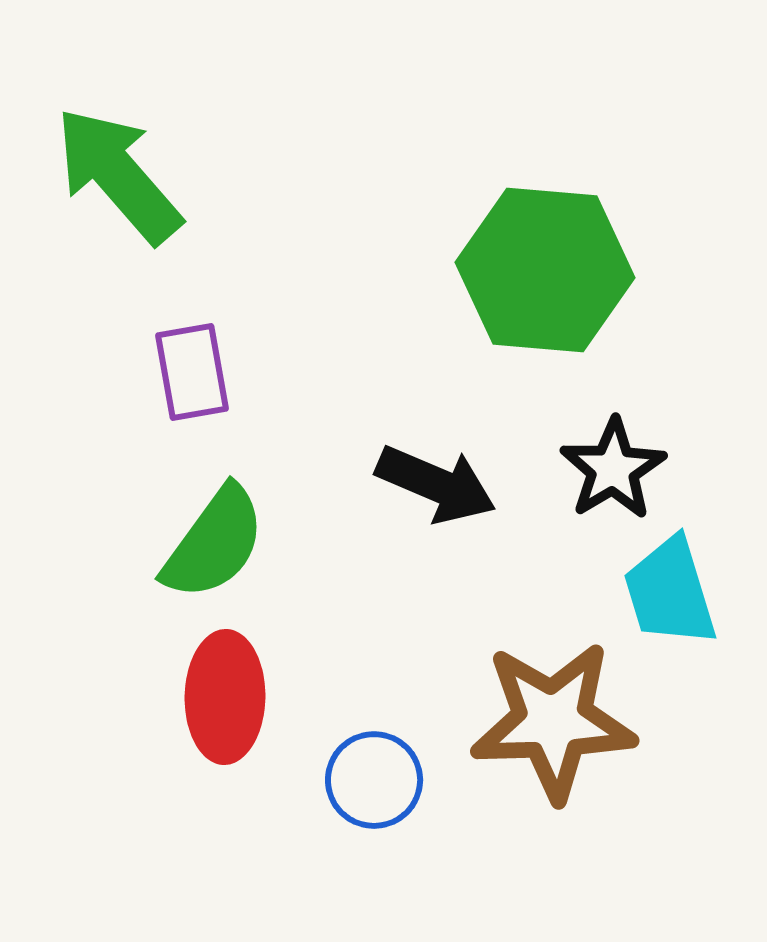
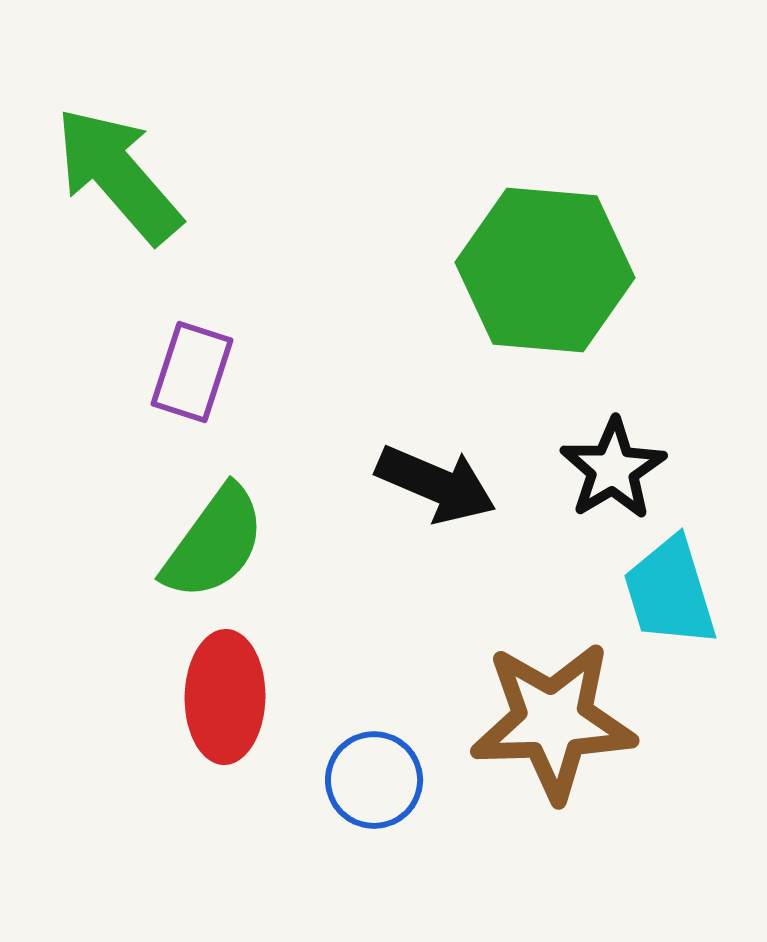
purple rectangle: rotated 28 degrees clockwise
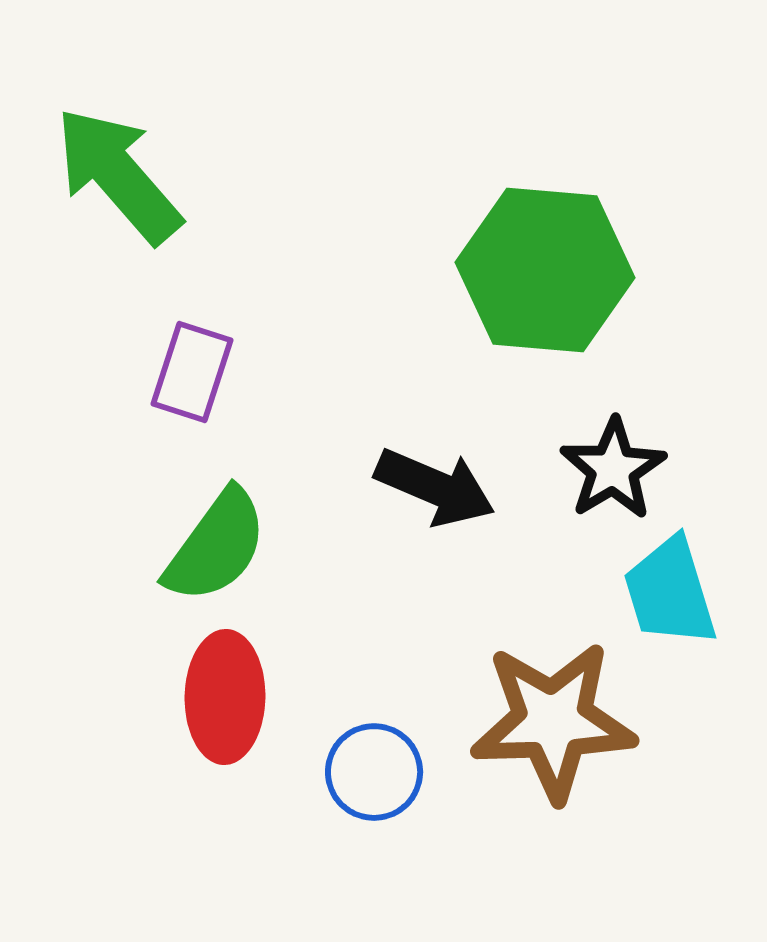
black arrow: moved 1 px left, 3 px down
green semicircle: moved 2 px right, 3 px down
blue circle: moved 8 px up
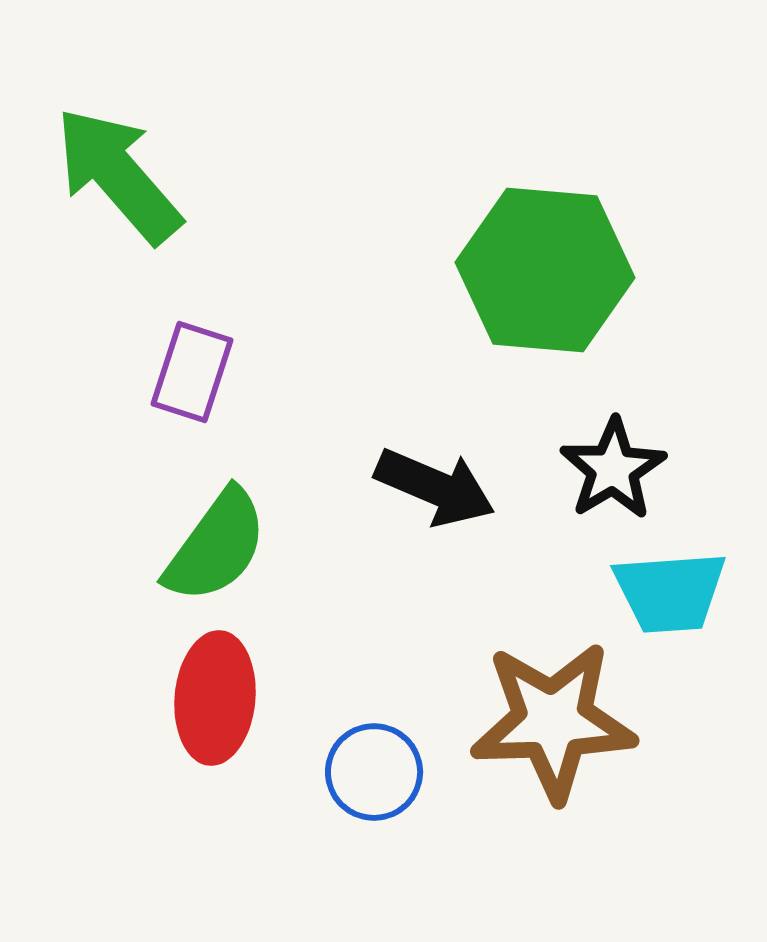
cyan trapezoid: rotated 77 degrees counterclockwise
red ellipse: moved 10 px left, 1 px down; rotated 4 degrees clockwise
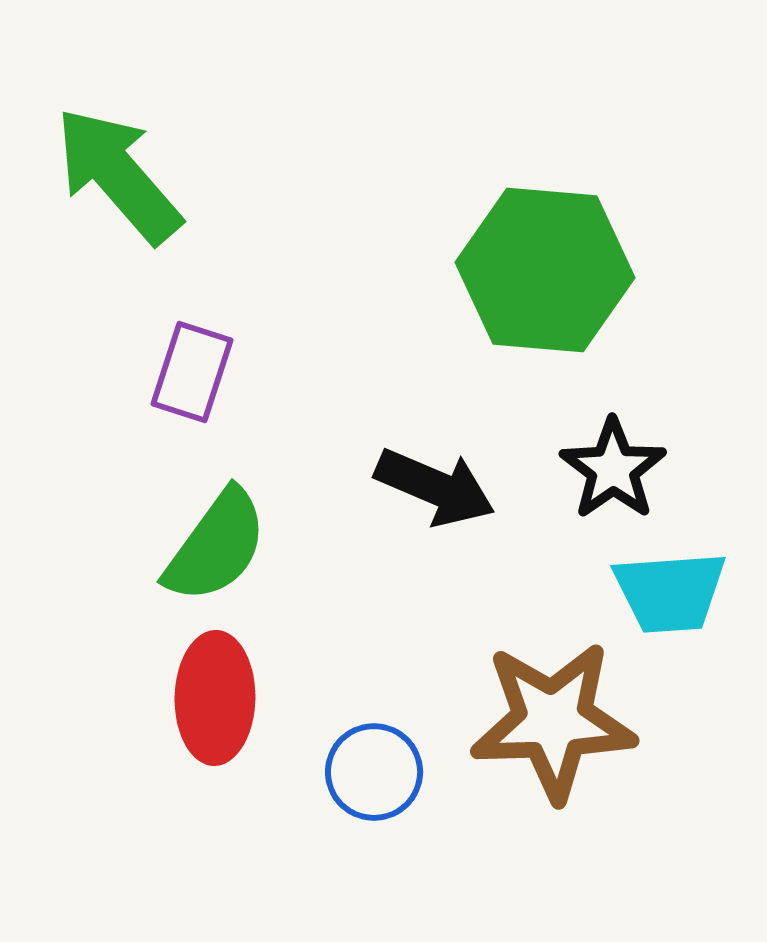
black star: rotated 4 degrees counterclockwise
red ellipse: rotated 4 degrees counterclockwise
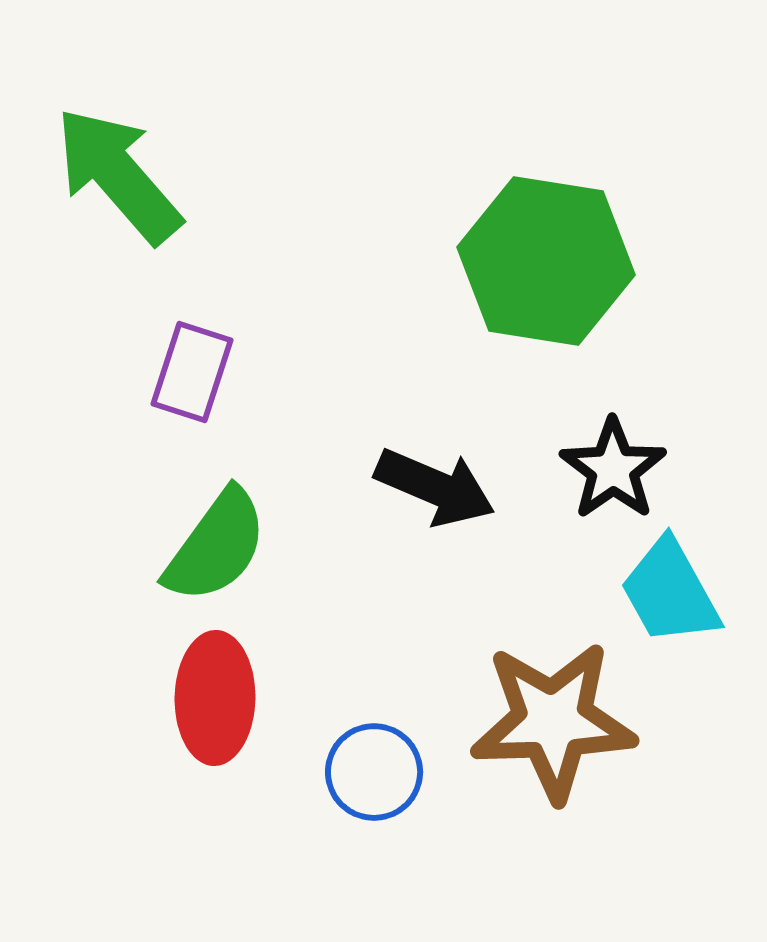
green hexagon: moved 1 px right, 9 px up; rotated 4 degrees clockwise
cyan trapezoid: rotated 65 degrees clockwise
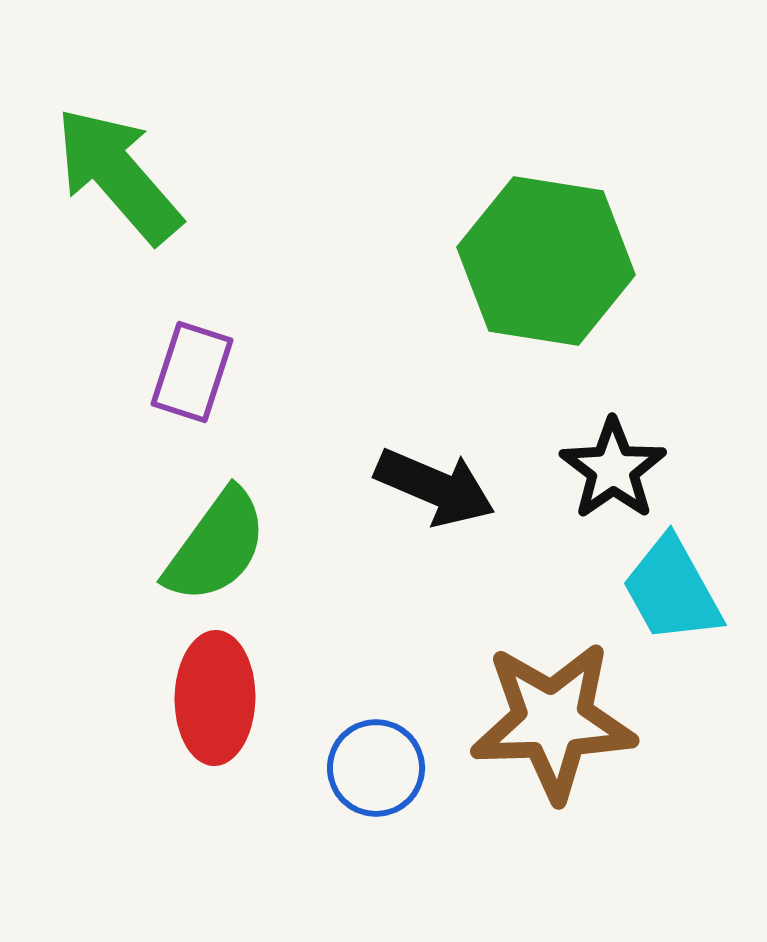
cyan trapezoid: moved 2 px right, 2 px up
blue circle: moved 2 px right, 4 px up
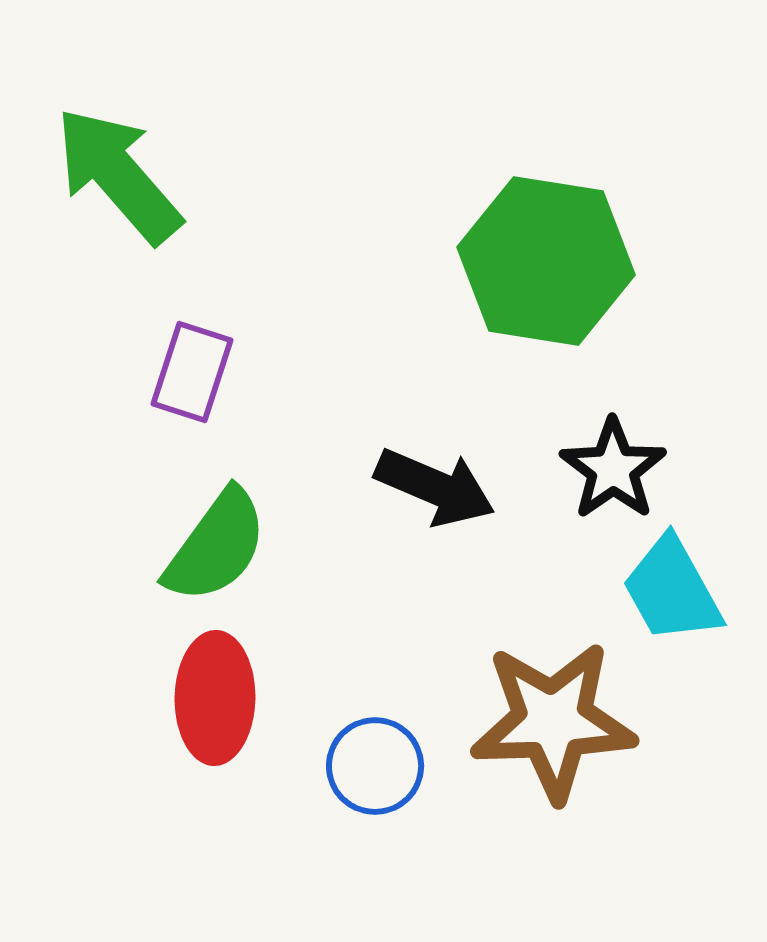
blue circle: moved 1 px left, 2 px up
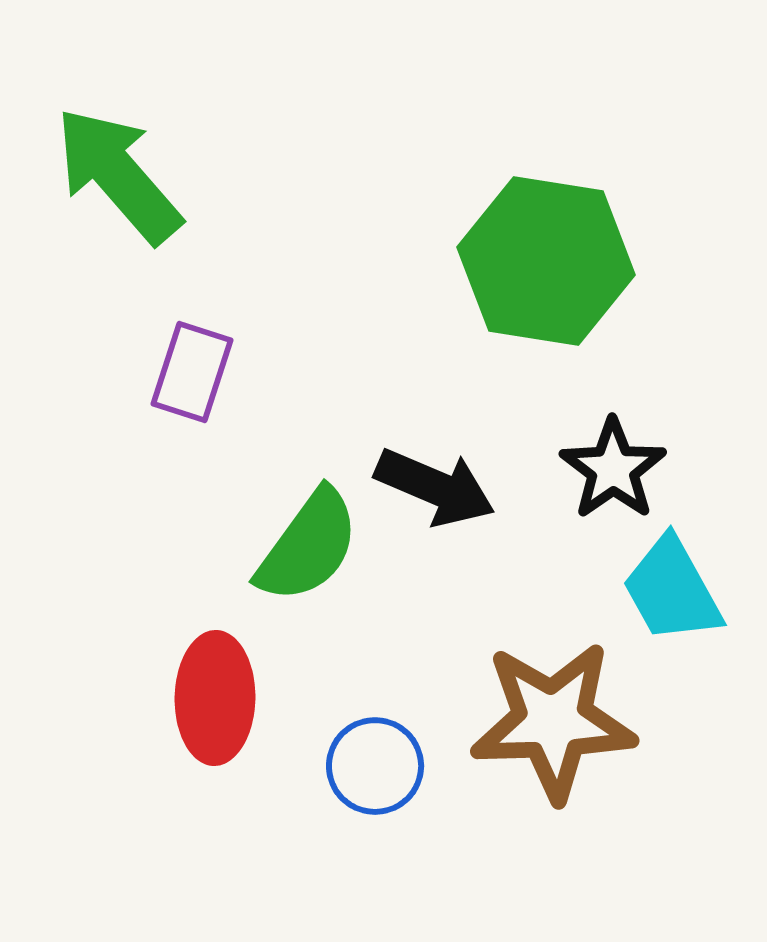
green semicircle: moved 92 px right
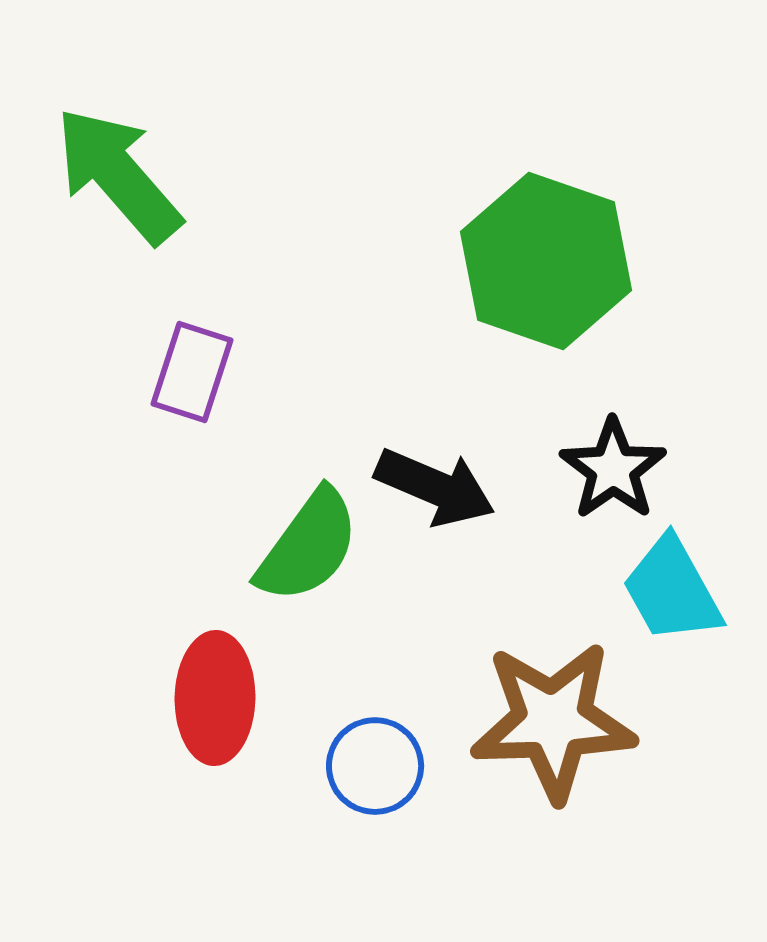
green hexagon: rotated 10 degrees clockwise
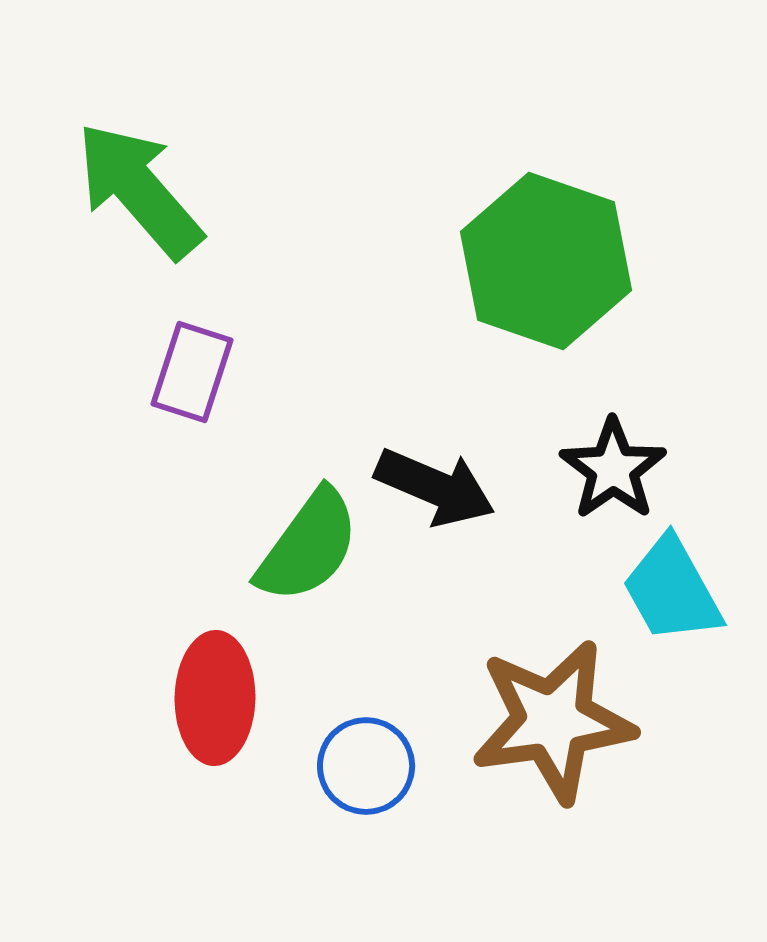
green arrow: moved 21 px right, 15 px down
brown star: rotated 6 degrees counterclockwise
blue circle: moved 9 px left
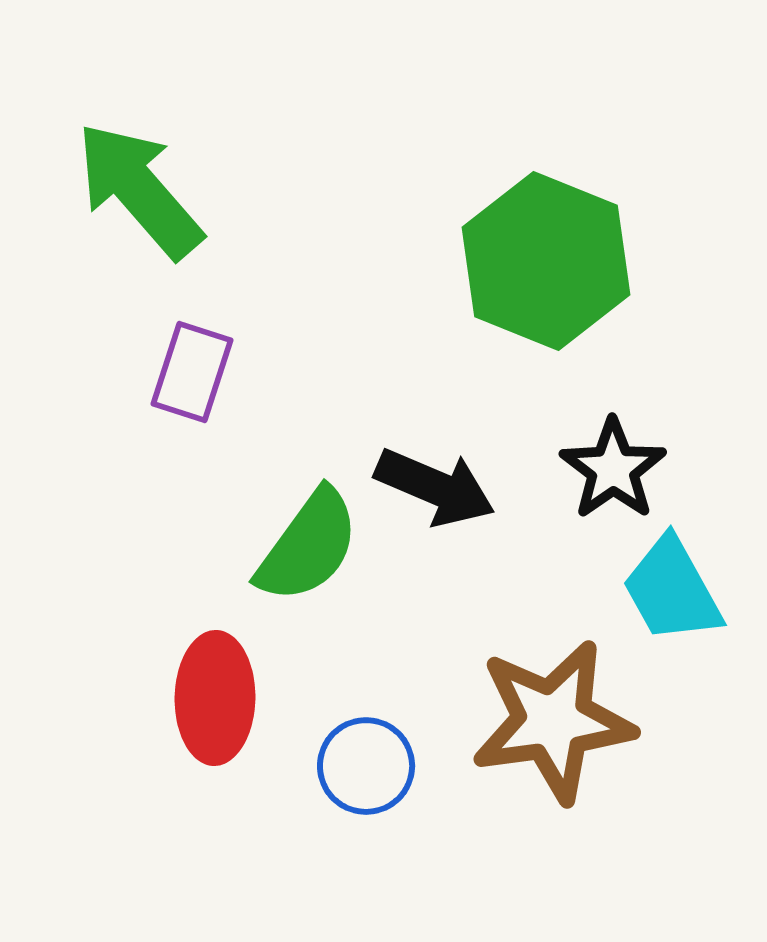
green hexagon: rotated 3 degrees clockwise
